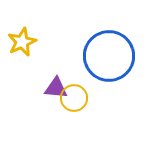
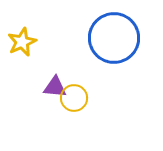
blue circle: moved 5 px right, 18 px up
purple triangle: moved 1 px left, 1 px up
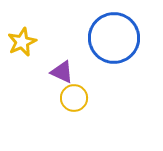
purple triangle: moved 7 px right, 15 px up; rotated 20 degrees clockwise
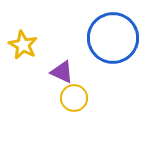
blue circle: moved 1 px left
yellow star: moved 1 px right, 3 px down; rotated 20 degrees counterclockwise
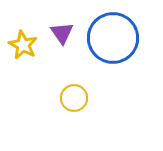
purple triangle: moved 39 px up; rotated 30 degrees clockwise
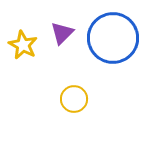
purple triangle: rotated 20 degrees clockwise
yellow circle: moved 1 px down
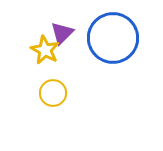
yellow star: moved 22 px right, 5 px down
yellow circle: moved 21 px left, 6 px up
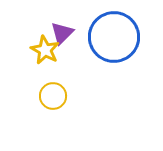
blue circle: moved 1 px right, 1 px up
yellow circle: moved 3 px down
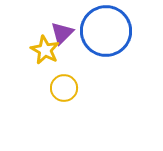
blue circle: moved 8 px left, 6 px up
yellow circle: moved 11 px right, 8 px up
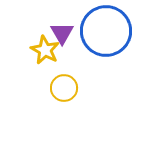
purple triangle: rotated 15 degrees counterclockwise
